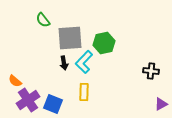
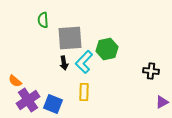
green semicircle: rotated 35 degrees clockwise
green hexagon: moved 3 px right, 6 px down
purple triangle: moved 1 px right, 2 px up
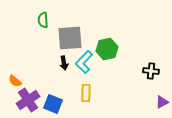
yellow rectangle: moved 2 px right, 1 px down
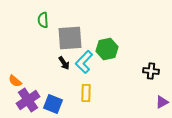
black arrow: rotated 24 degrees counterclockwise
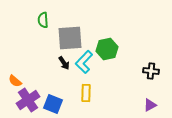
purple triangle: moved 12 px left, 3 px down
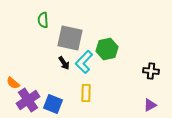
gray square: rotated 16 degrees clockwise
orange semicircle: moved 2 px left, 2 px down
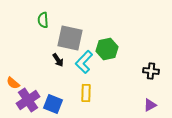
black arrow: moved 6 px left, 3 px up
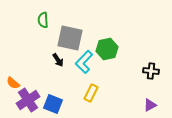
yellow rectangle: moved 5 px right; rotated 24 degrees clockwise
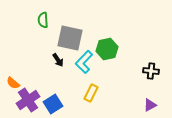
blue square: rotated 36 degrees clockwise
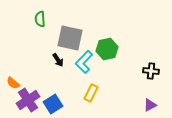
green semicircle: moved 3 px left, 1 px up
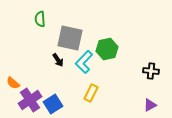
purple cross: moved 2 px right
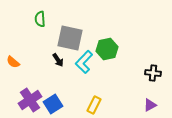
black cross: moved 2 px right, 2 px down
orange semicircle: moved 21 px up
yellow rectangle: moved 3 px right, 12 px down
